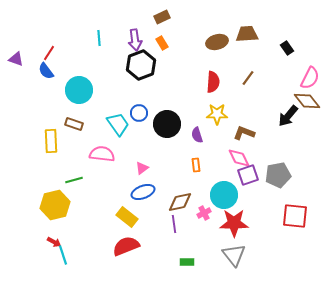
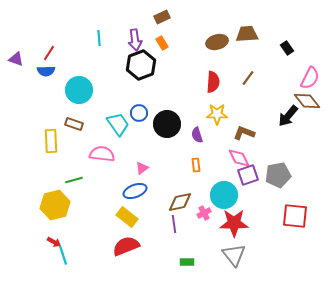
blue semicircle at (46, 71): rotated 54 degrees counterclockwise
blue ellipse at (143, 192): moved 8 px left, 1 px up
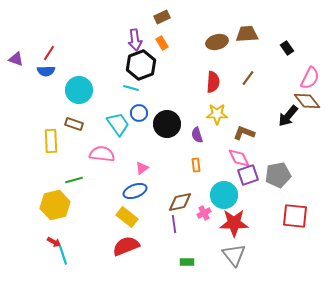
cyan line at (99, 38): moved 32 px right, 50 px down; rotated 70 degrees counterclockwise
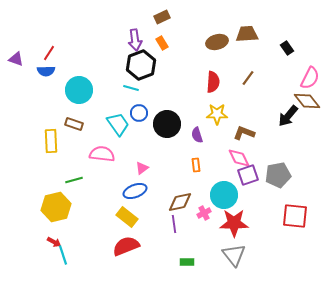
yellow hexagon at (55, 205): moved 1 px right, 2 px down
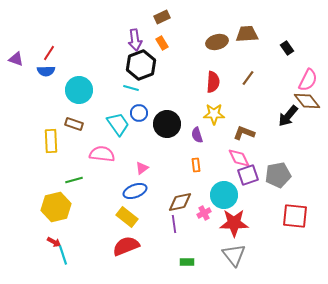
pink semicircle at (310, 78): moved 2 px left, 2 px down
yellow star at (217, 114): moved 3 px left
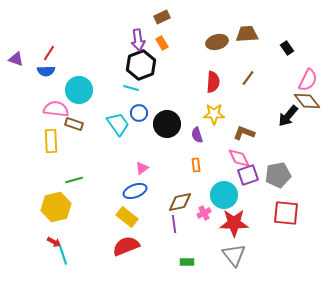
purple arrow at (135, 40): moved 3 px right
pink semicircle at (102, 154): moved 46 px left, 45 px up
red square at (295, 216): moved 9 px left, 3 px up
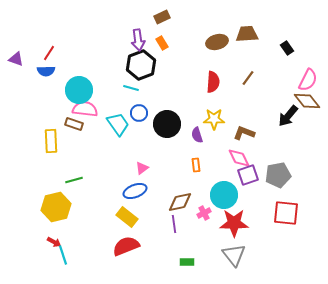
pink semicircle at (56, 109): moved 29 px right
yellow star at (214, 114): moved 5 px down
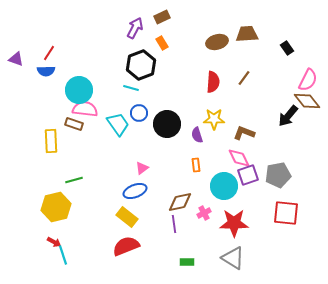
purple arrow at (138, 40): moved 3 px left, 12 px up; rotated 145 degrees counterclockwise
brown line at (248, 78): moved 4 px left
cyan circle at (224, 195): moved 9 px up
gray triangle at (234, 255): moved 1 px left, 3 px down; rotated 20 degrees counterclockwise
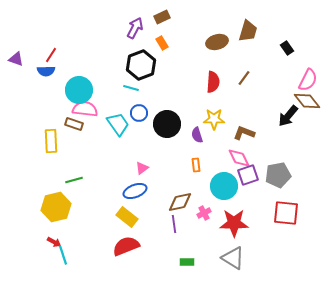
brown trapezoid at (247, 34): moved 1 px right, 3 px up; rotated 110 degrees clockwise
red line at (49, 53): moved 2 px right, 2 px down
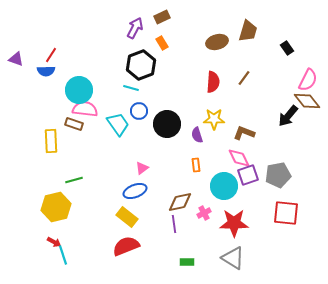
blue circle at (139, 113): moved 2 px up
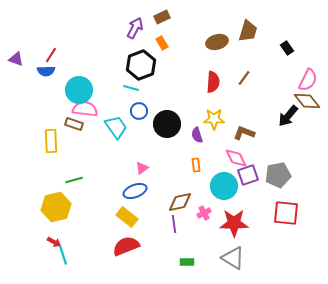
cyan trapezoid at (118, 124): moved 2 px left, 3 px down
pink diamond at (239, 158): moved 3 px left
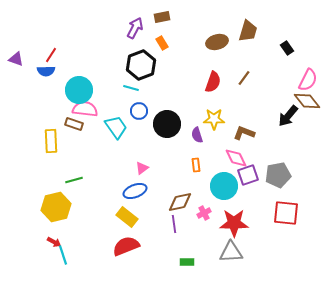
brown rectangle at (162, 17): rotated 14 degrees clockwise
red semicircle at (213, 82): rotated 15 degrees clockwise
gray triangle at (233, 258): moved 2 px left, 6 px up; rotated 35 degrees counterclockwise
